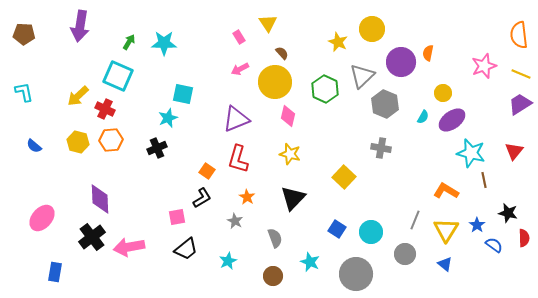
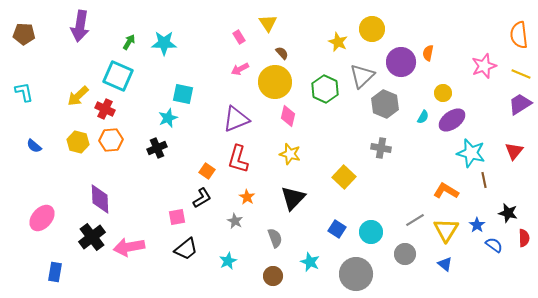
gray line at (415, 220): rotated 36 degrees clockwise
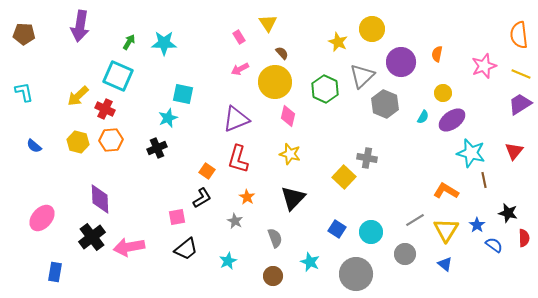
orange semicircle at (428, 53): moved 9 px right, 1 px down
gray cross at (381, 148): moved 14 px left, 10 px down
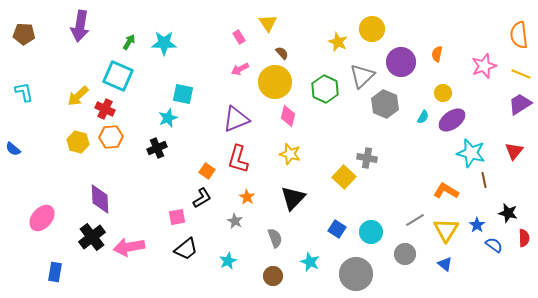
orange hexagon at (111, 140): moved 3 px up
blue semicircle at (34, 146): moved 21 px left, 3 px down
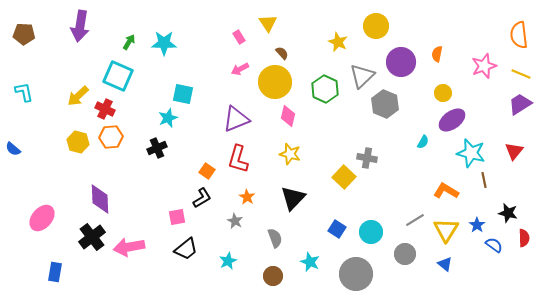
yellow circle at (372, 29): moved 4 px right, 3 px up
cyan semicircle at (423, 117): moved 25 px down
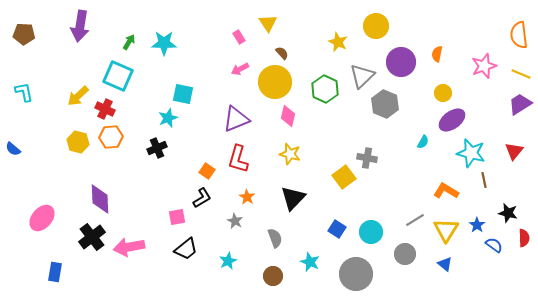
yellow square at (344, 177): rotated 10 degrees clockwise
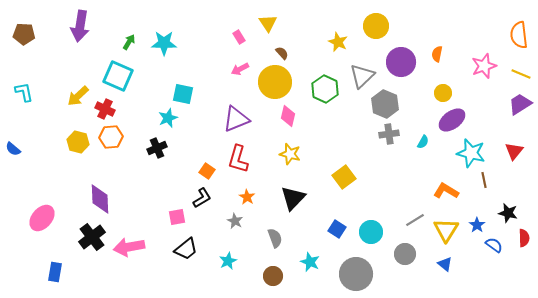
gray cross at (367, 158): moved 22 px right, 24 px up; rotated 18 degrees counterclockwise
